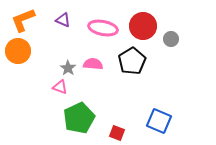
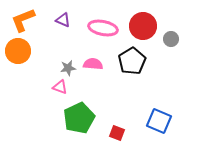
gray star: rotated 28 degrees clockwise
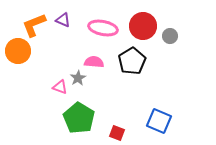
orange L-shape: moved 11 px right, 5 px down
gray circle: moved 1 px left, 3 px up
pink semicircle: moved 1 px right, 2 px up
gray star: moved 10 px right, 10 px down; rotated 21 degrees counterclockwise
green pentagon: rotated 16 degrees counterclockwise
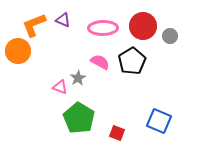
pink ellipse: rotated 12 degrees counterclockwise
pink semicircle: moved 6 px right; rotated 24 degrees clockwise
